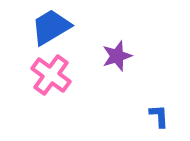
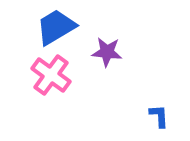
blue trapezoid: moved 5 px right
purple star: moved 10 px left, 4 px up; rotated 24 degrees clockwise
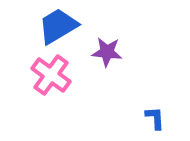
blue trapezoid: moved 2 px right, 1 px up
blue L-shape: moved 4 px left, 2 px down
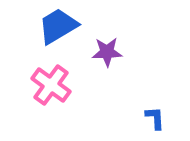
purple star: rotated 8 degrees counterclockwise
pink cross: moved 10 px down
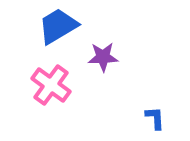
purple star: moved 4 px left, 5 px down
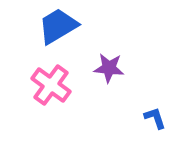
purple star: moved 6 px right, 11 px down; rotated 8 degrees clockwise
blue L-shape: rotated 15 degrees counterclockwise
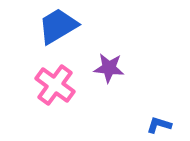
pink cross: moved 4 px right
blue L-shape: moved 4 px right, 7 px down; rotated 55 degrees counterclockwise
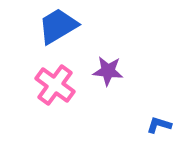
purple star: moved 1 px left, 3 px down
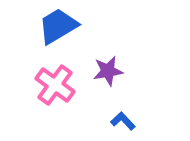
purple star: rotated 16 degrees counterclockwise
blue L-shape: moved 36 px left, 4 px up; rotated 30 degrees clockwise
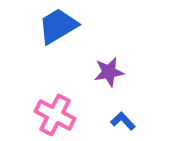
purple star: moved 1 px right, 1 px down
pink cross: moved 30 px down; rotated 9 degrees counterclockwise
